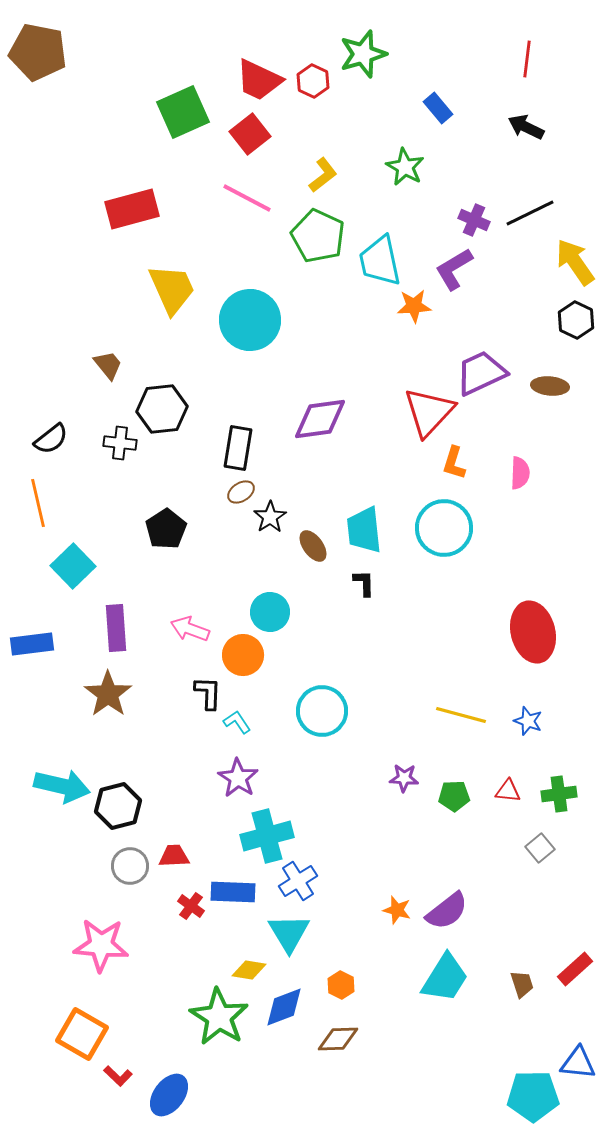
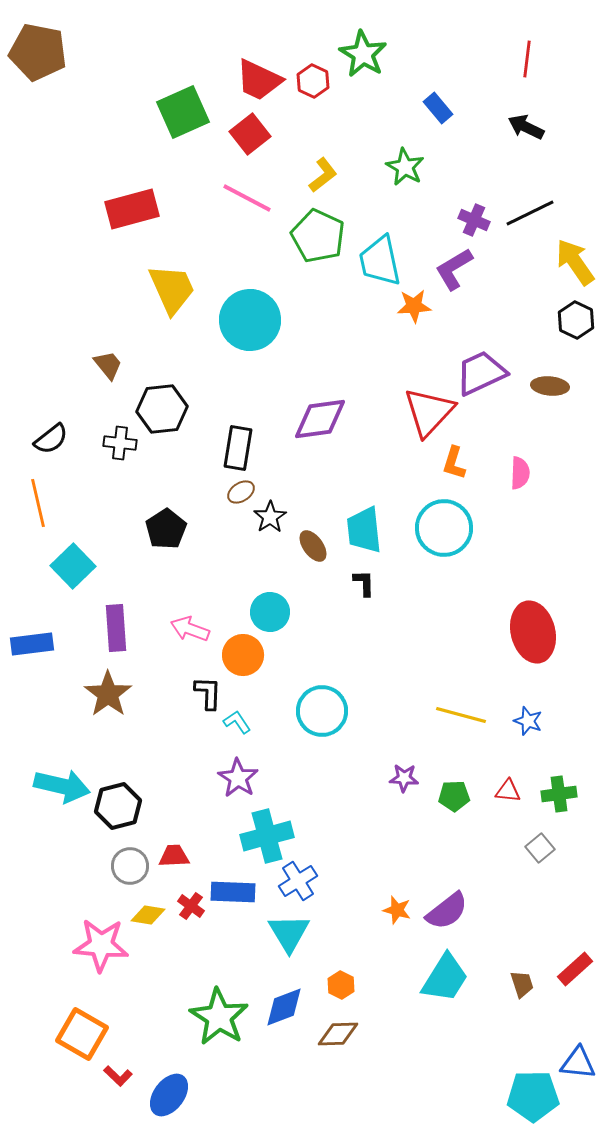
green star at (363, 54): rotated 24 degrees counterclockwise
yellow diamond at (249, 970): moved 101 px left, 55 px up
brown diamond at (338, 1039): moved 5 px up
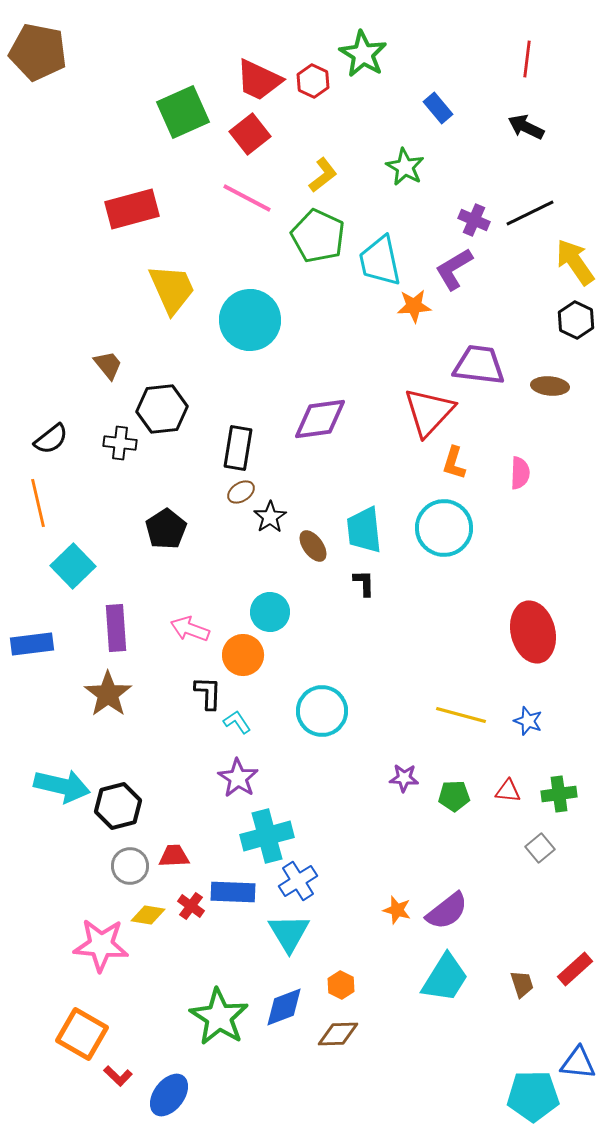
purple trapezoid at (481, 373): moved 2 px left, 8 px up; rotated 32 degrees clockwise
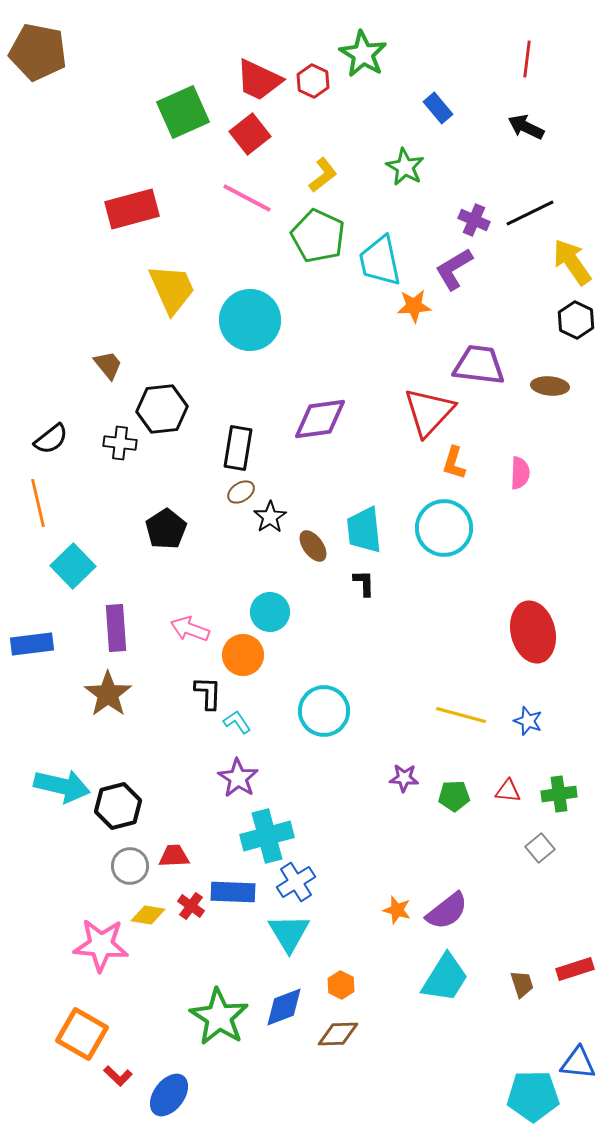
yellow arrow at (575, 262): moved 3 px left
cyan circle at (322, 711): moved 2 px right
blue cross at (298, 881): moved 2 px left, 1 px down
red rectangle at (575, 969): rotated 24 degrees clockwise
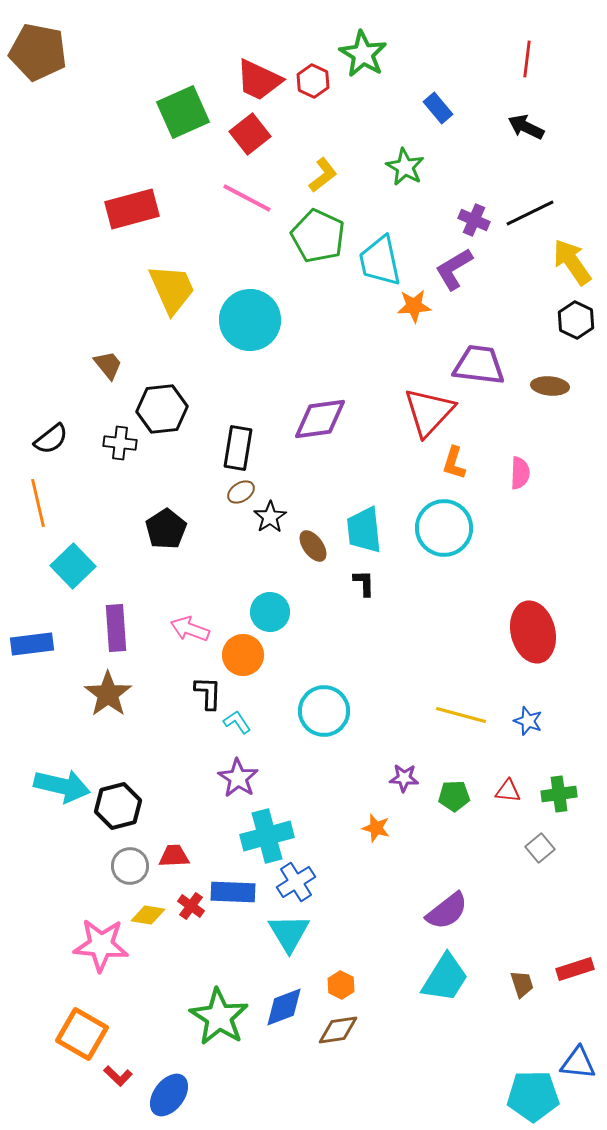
orange star at (397, 910): moved 21 px left, 82 px up
brown diamond at (338, 1034): moved 4 px up; rotated 6 degrees counterclockwise
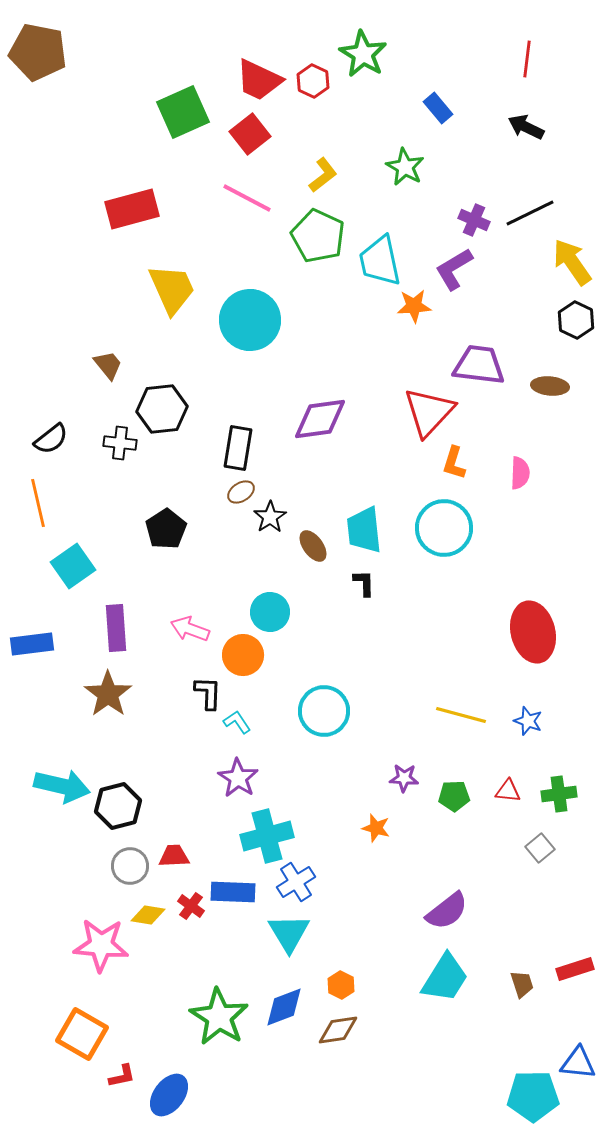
cyan square at (73, 566): rotated 9 degrees clockwise
red L-shape at (118, 1076): moved 4 px right; rotated 56 degrees counterclockwise
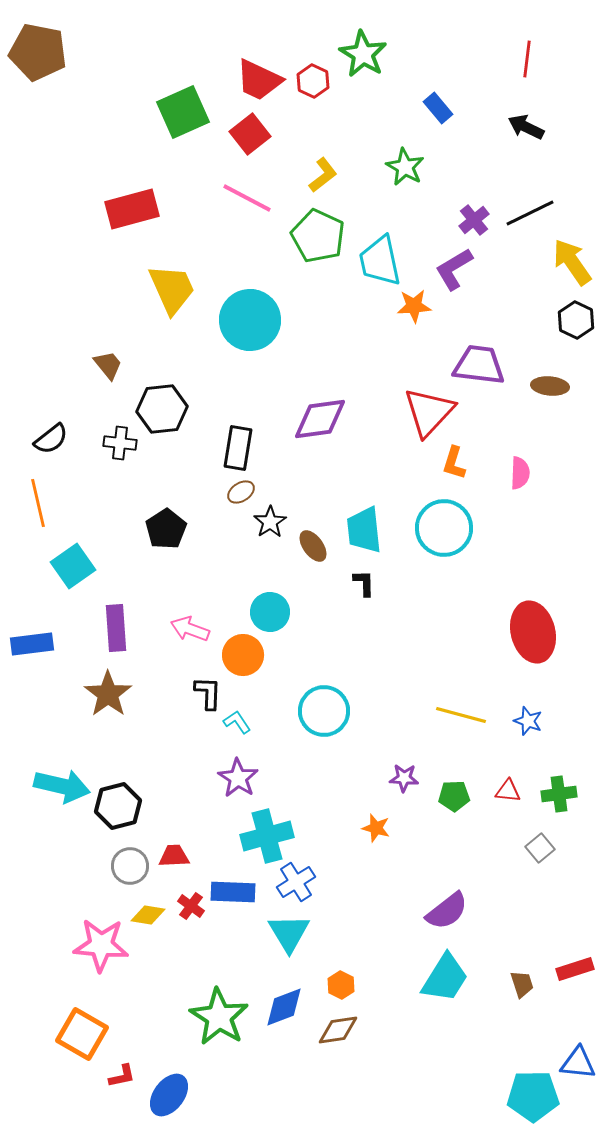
purple cross at (474, 220): rotated 28 degrees clockwise
black star at (270, 517): moved 5 px down
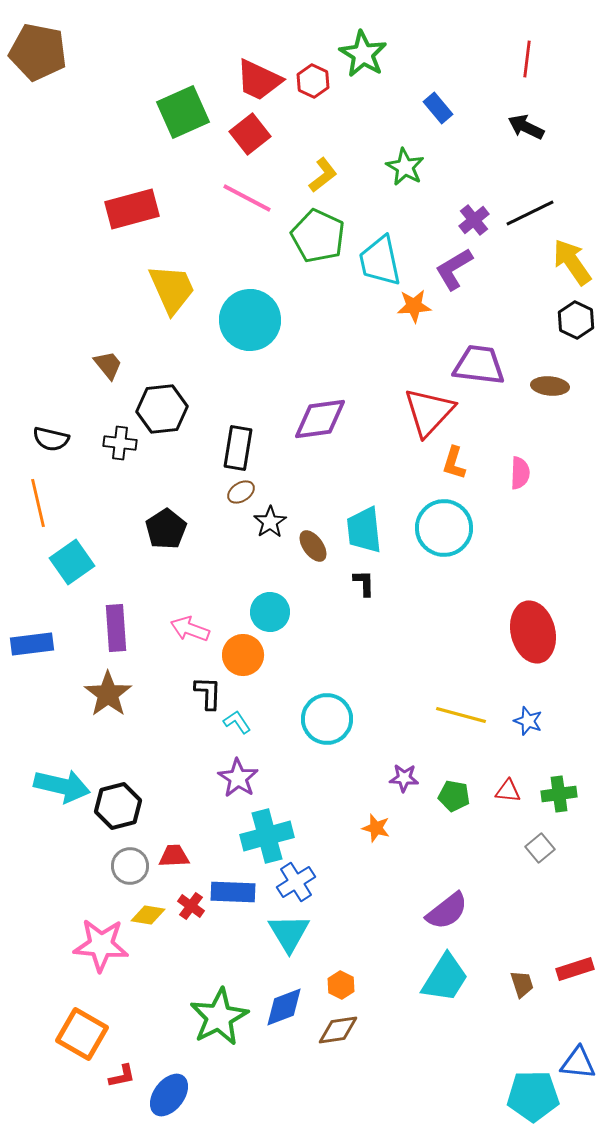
black semicircle at (51, 439): rotated 51 degrees clockwise
cyan square at (73, 566): moved 1 px left, 4 px up
cyan circle at (324, 711): moved 3 px right, 8 px down
green pentagon at (454, 796): rotated 12 degrees clockwise
green star at (219, 1017): rotated 12 degrees clockwise
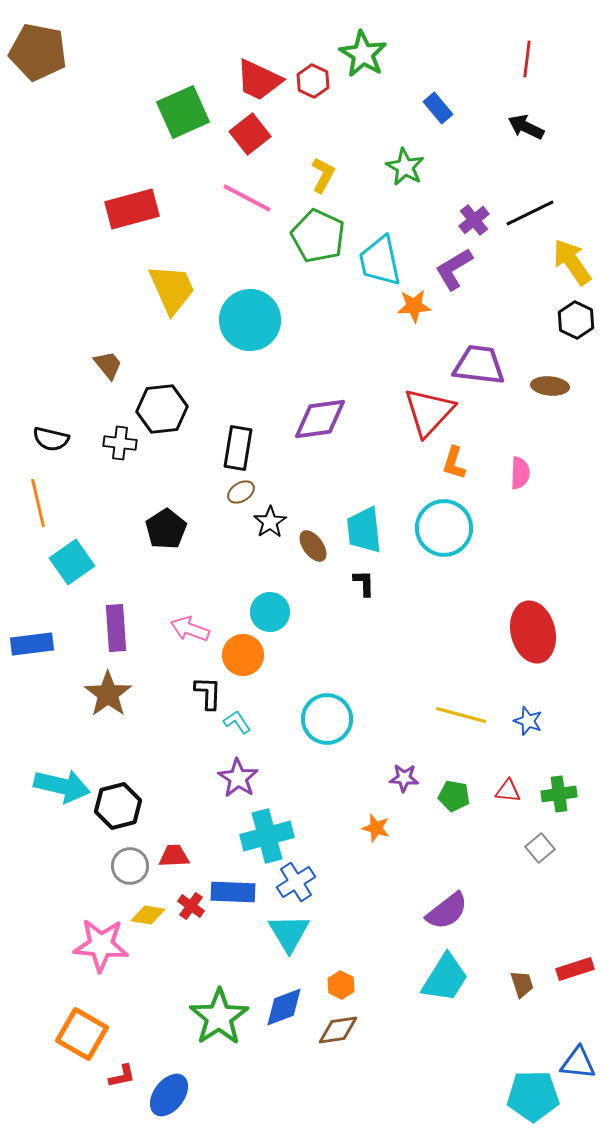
yellow L-shape at (323, 175): rotated 24 degrees counterclockwise
green star at (219, 1017): rotated 6 degrees counterclockwise
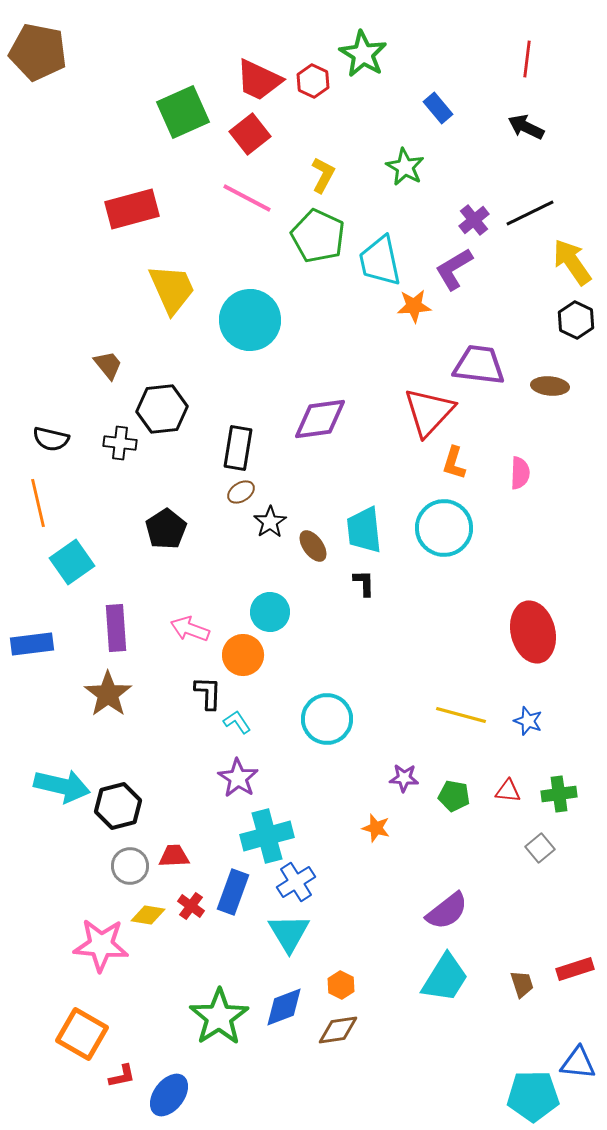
blue rectangle at (233, 892): rotated 72 degrees counterclockwise
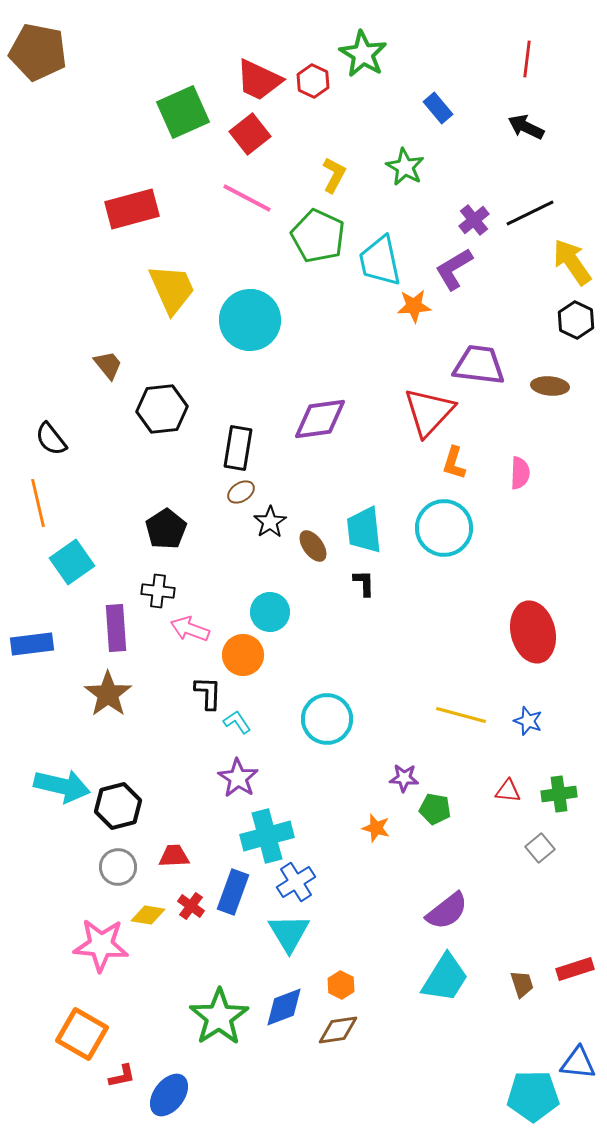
yellow L-shape at (323, 175): moved 11 px right
black semicircle at (51, 439): rotated 39 degrees clockwise
black cross at (120, 443): moved 38 px right, 148 px down
green pentagon at (454, 796): moved 19 px left, 13 px down
gray circle at (130, 866): moved 12 px left, 1 px down
